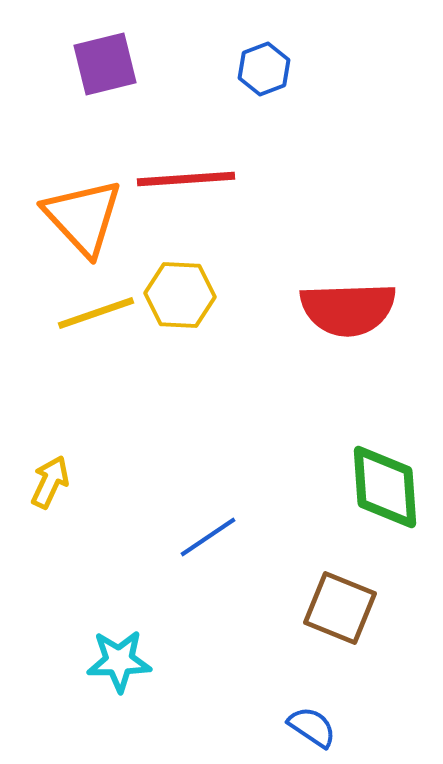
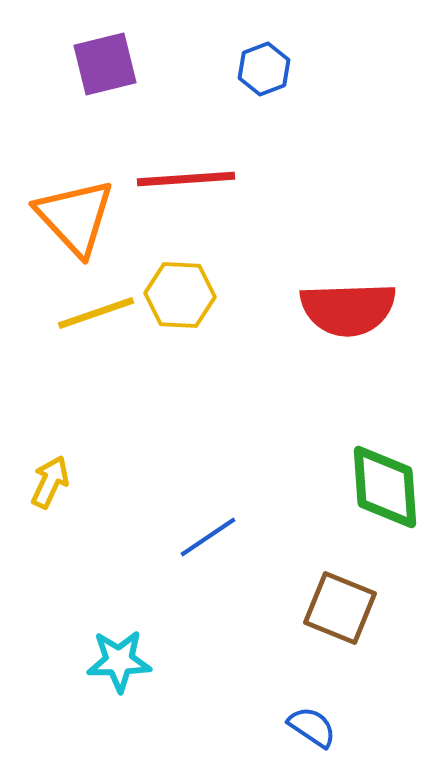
orange triangle: moved 8 px left
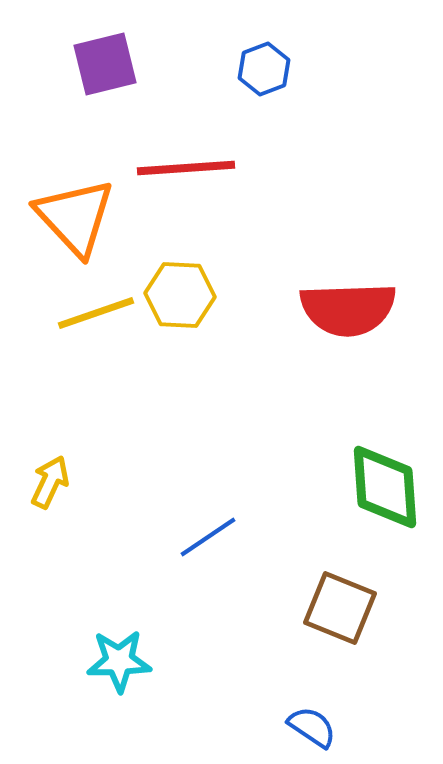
red line: moved 11 px up
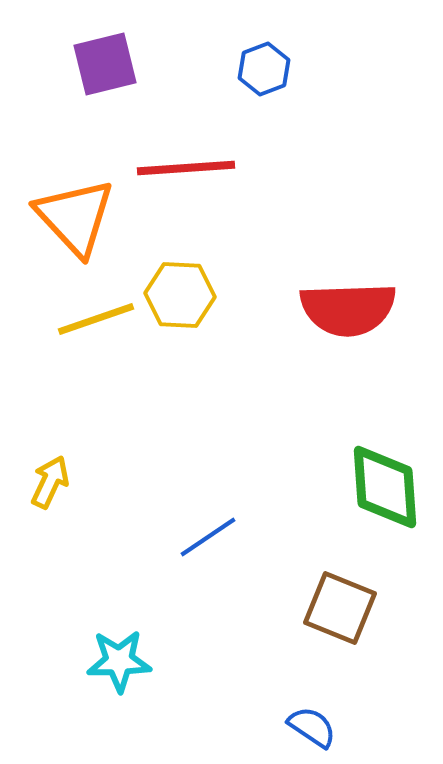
yellow line: moved 6 px down
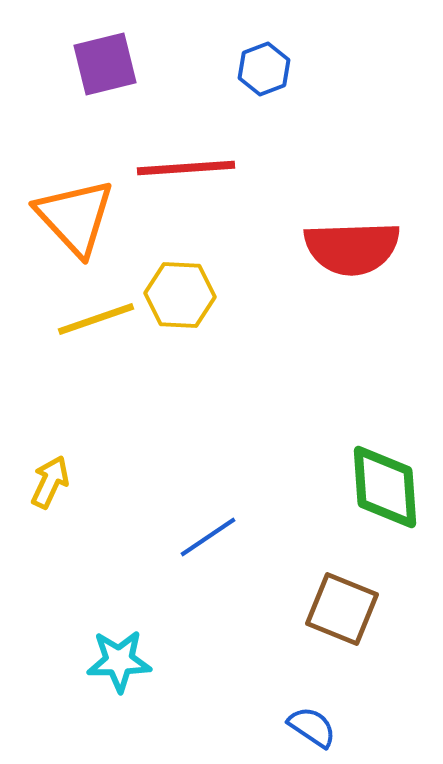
red semicircle: moved 4 px right, 61 px up
brown square: moved 2 px right, 1 px down
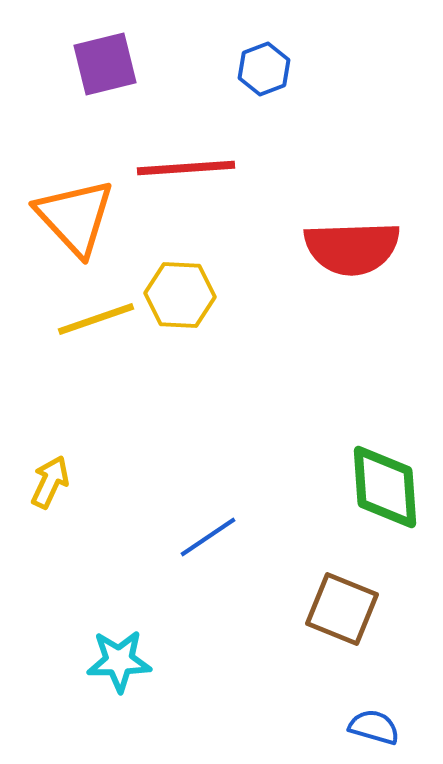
blue semicircle: moved 62 px right; rotated 18 degrees counterclockwise
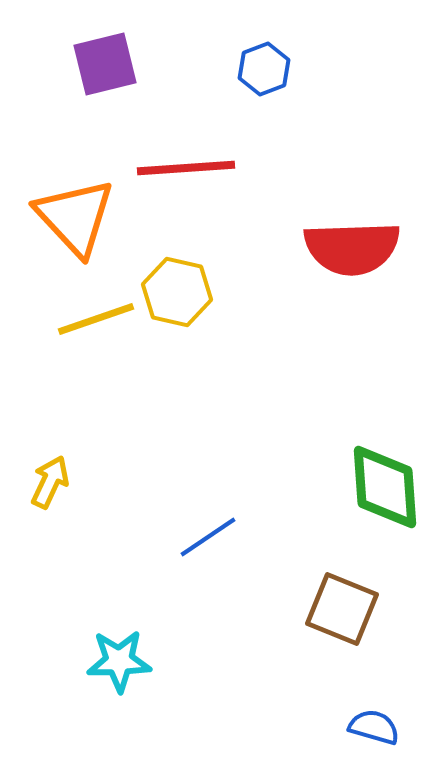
yellow hexagon: moved 3 px left, 3 px up; rotated 10 degrees clockwise
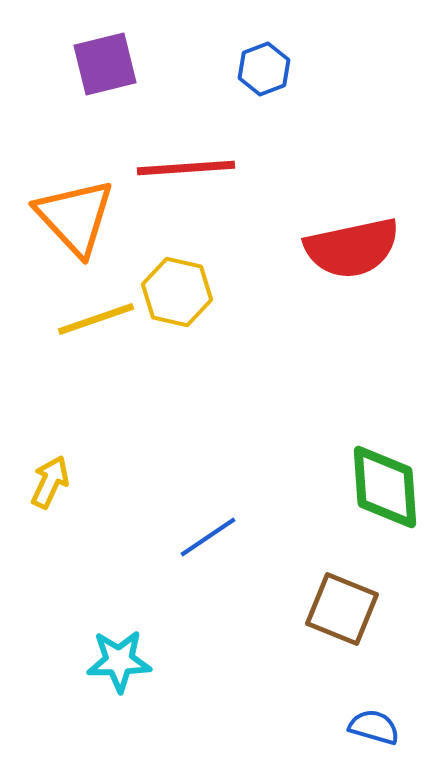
red semicircle: rotated 10 degrees counterclockwise
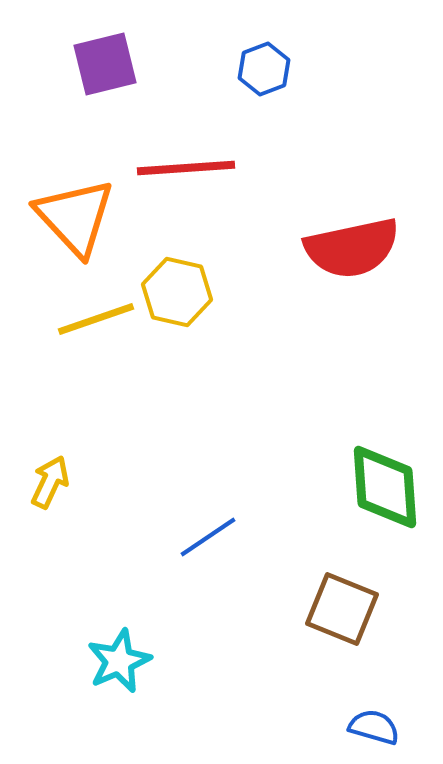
cyan star: rotated 22 degrees counterclockwise
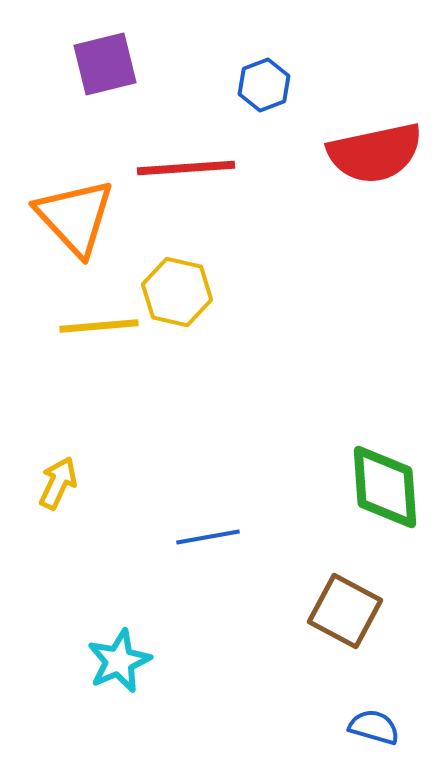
blue hexagon: moved 16 px down
red semicircle: moved 23 px right, 95 px up
yellow line: moved 3 px right, 7 px down; rotated 14 degrees clockwise
yellow arrow: moved 8 px right, 1 px down
blue line: rotated 24 degrees clockwise
brown square: moved 3 px right, 2 px down; rotated 6 degrees clockwise
